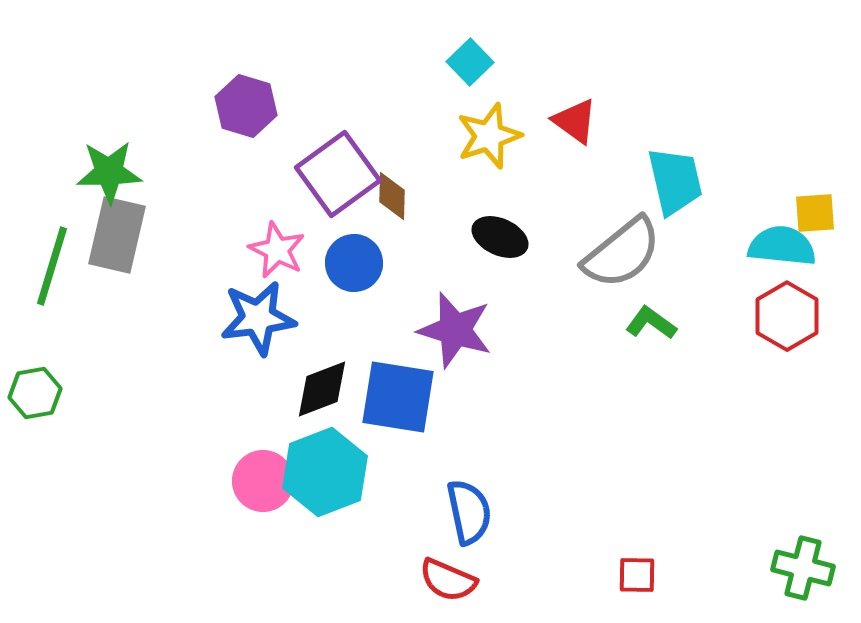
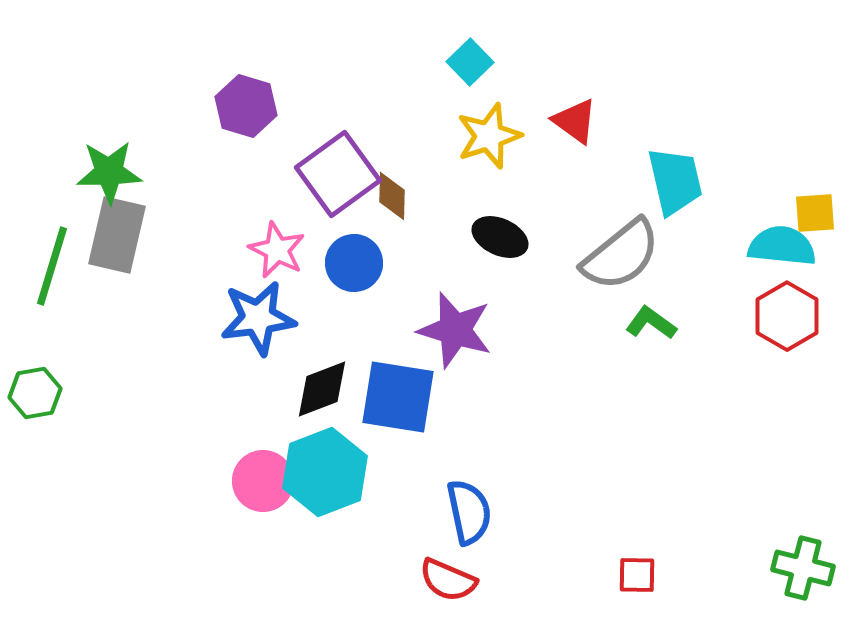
gray semicircle: moved 1 px left, 2 px down
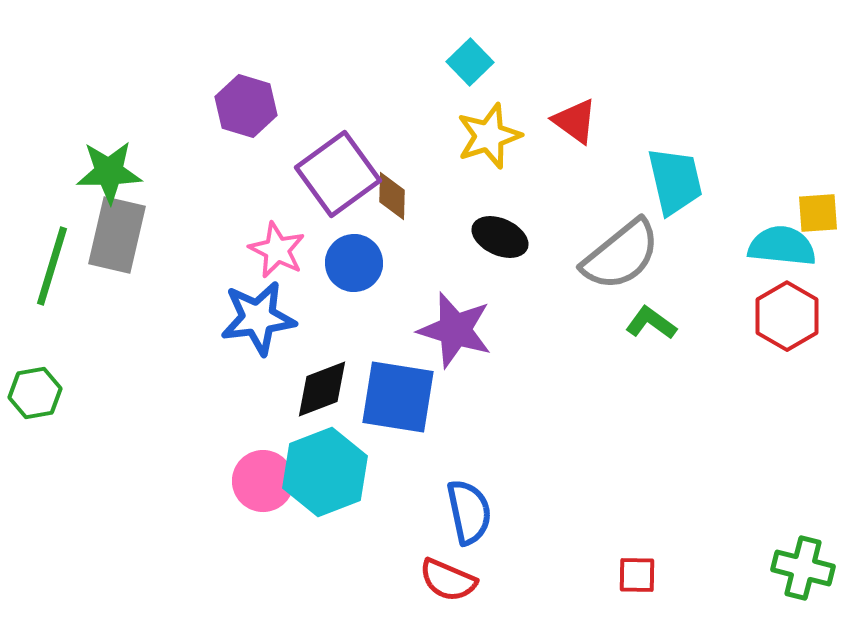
yellow square: moved 3 px right
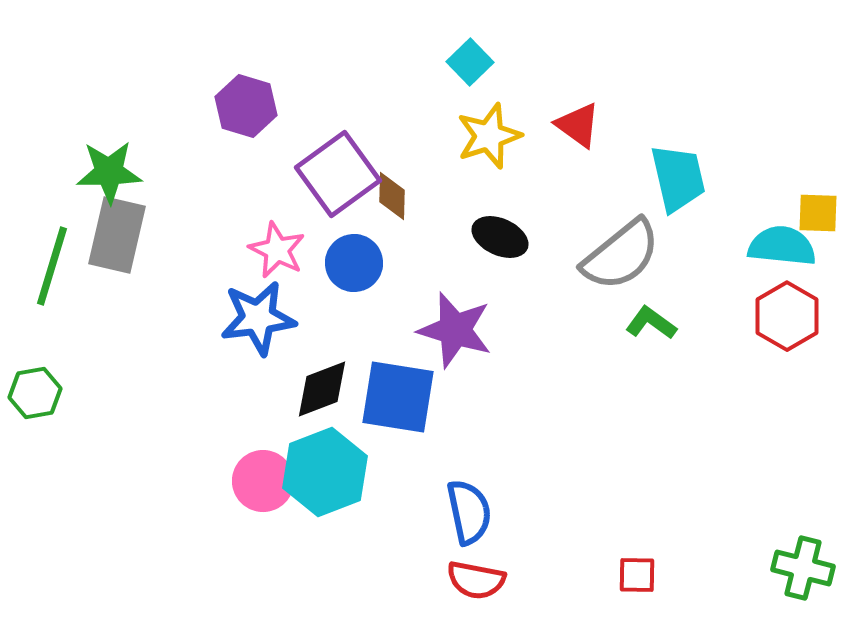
red triangle: moved 3 px right, 4 px down
cyan trapezoid: moved 3 px right, 3 px up
yellow square: rotated 6 degrees clockwise
red semicircle: moved 28 px right; rotated 12 degrees counterclockwise
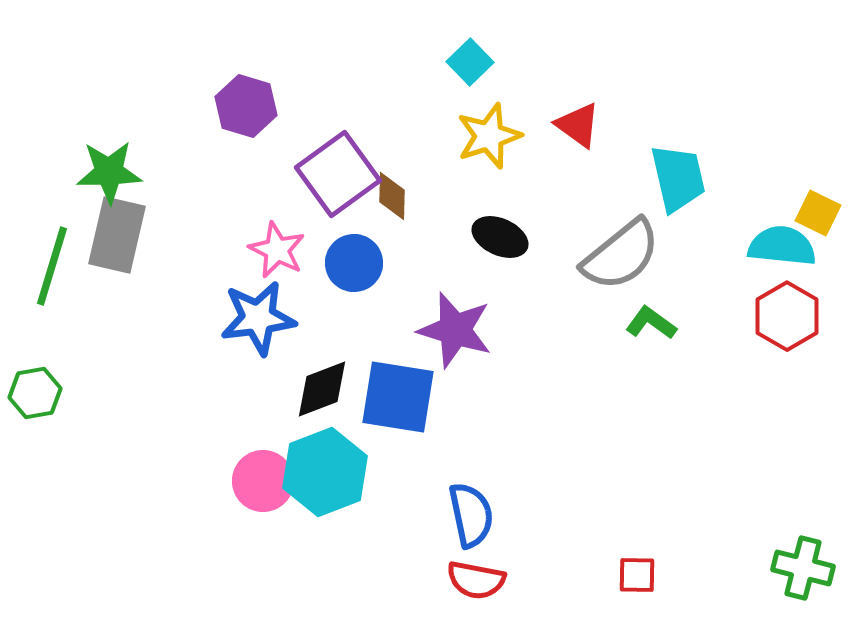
yellow square: rotated 24 degrees clockwise
blue semicircle: moved 2 px right, 3 px down
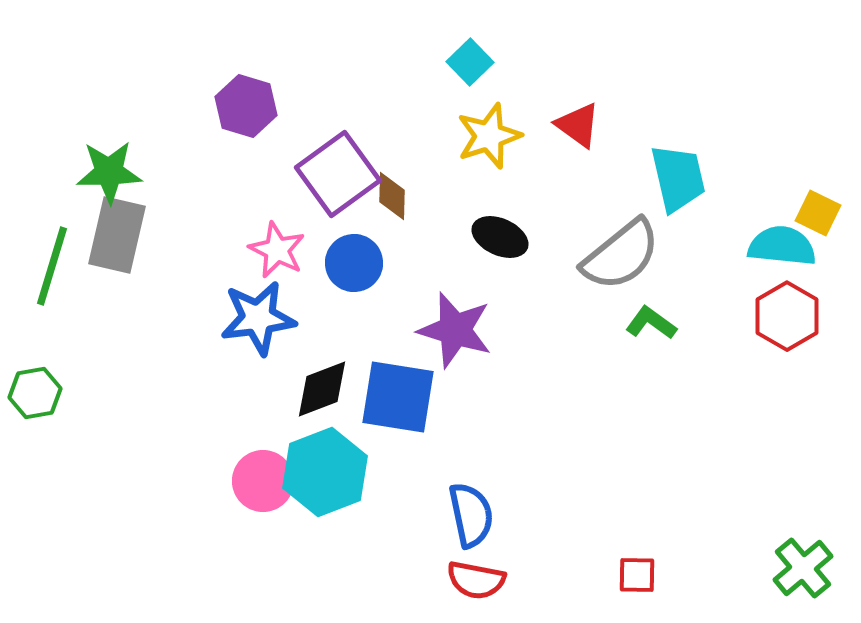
green cross: rotated 36 degrees clockwise
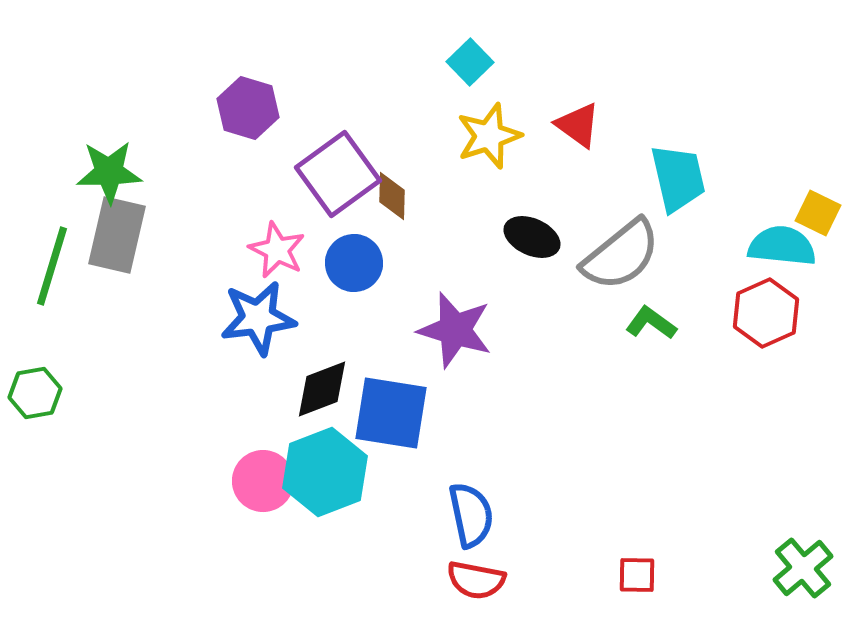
purple hexagon: moved 2 px right, 2 px down
black ellipse: moved 32 px right
red hexagon: moved 21 px left, 3 px up; rotated 6 degrees clockwise
blue square: moved 7 px left, 16 px down
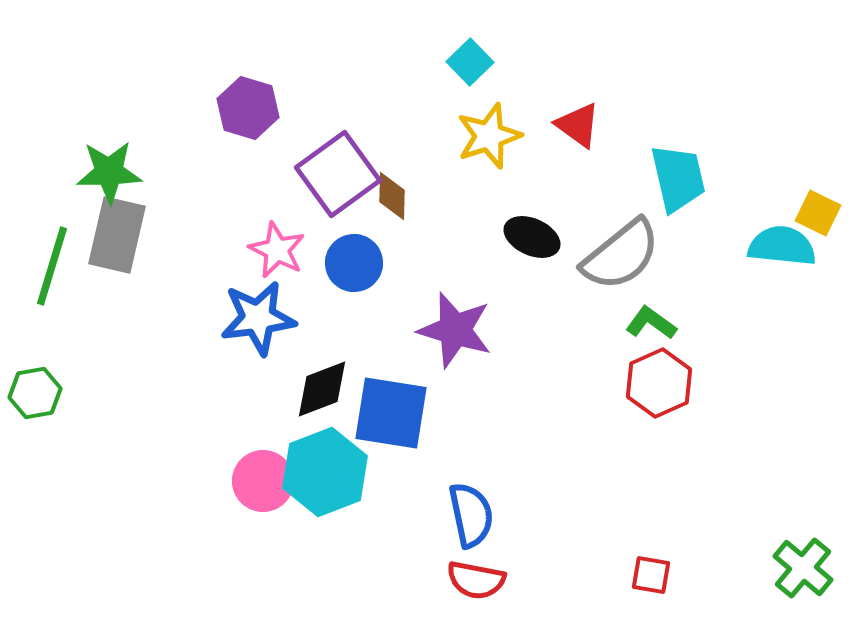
red hexagon: moved 107 px left, 70 px down
green cross: rotated 10 degrees counterclockwise
red square: moved 14 px right; rotated 9 degrees clockwise
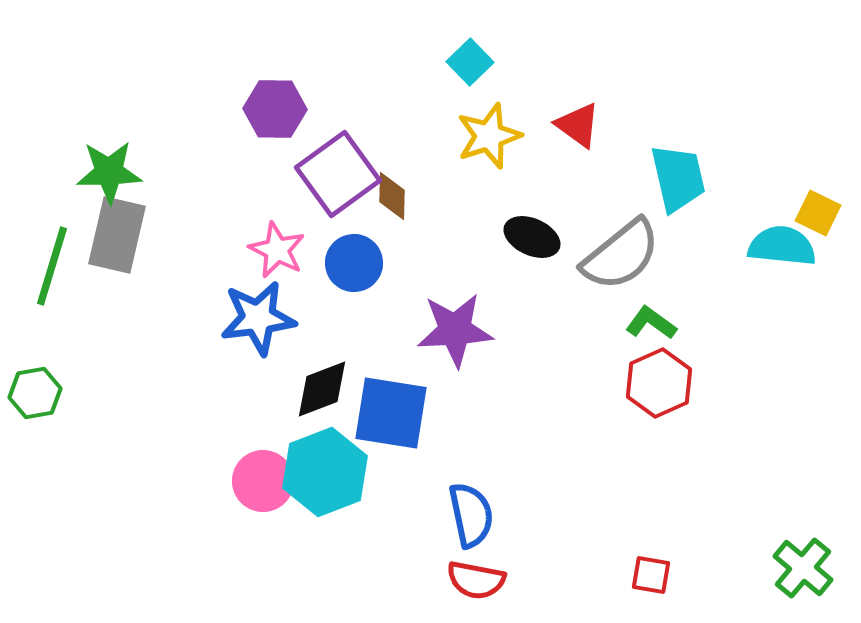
purple hexagon: moved 27 px right, 1 px down; rotated 16 degrees counterclockwise
purple star: rotated 20 degrees counterclockwise
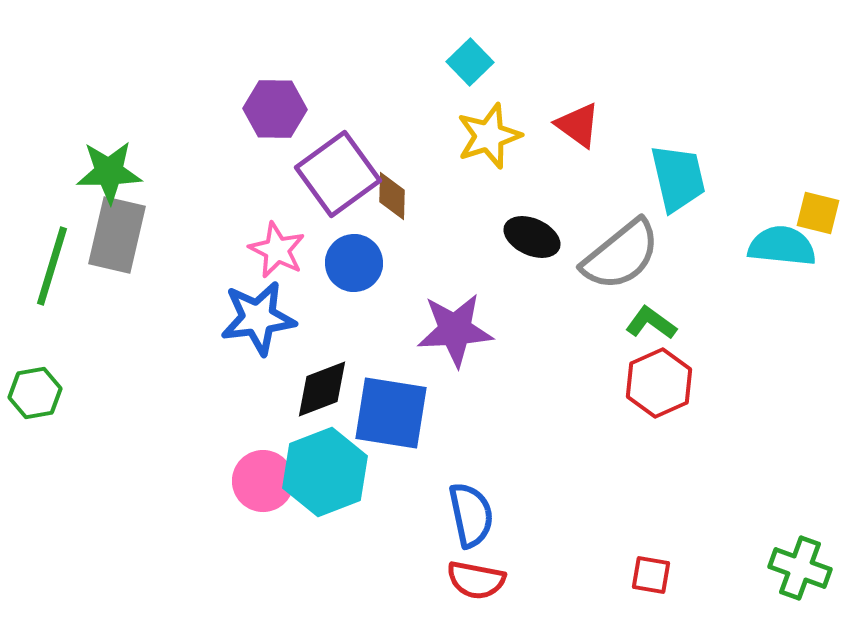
yellow square: rotated 12 degrees counterclockwise
green cross: moved 3 px left; rotated 20 degrees counterclockwise
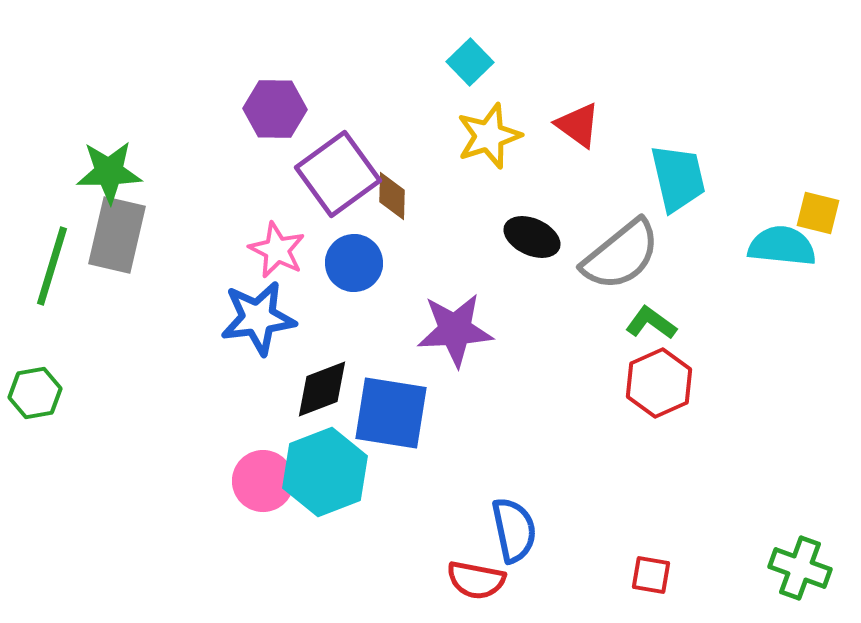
blue semicircle: moved 43 px right, 15 px down
